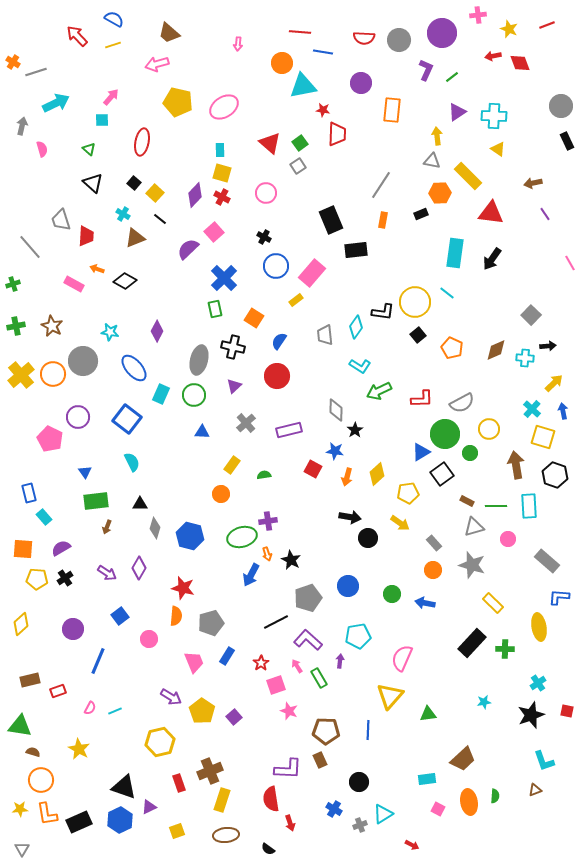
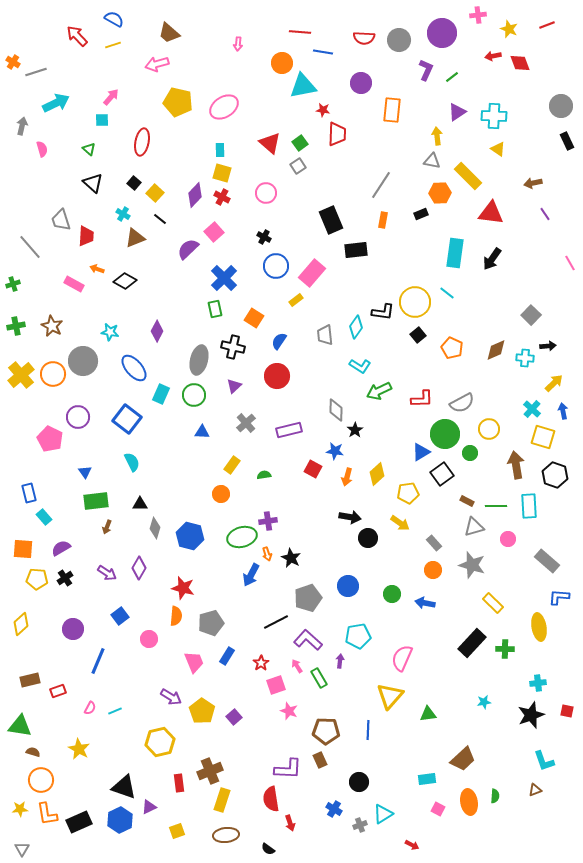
black star at (291, 560): moved 2 px up
cyan cross at (538, 683): rotated 28 degrees clockwise
red rectangle at (179, 783): rotated 12 degrees clockwise
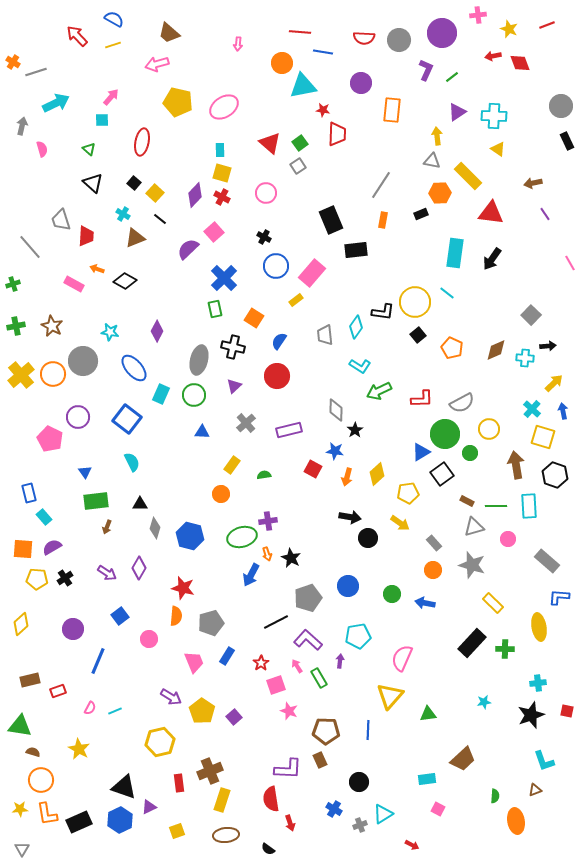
purple semicircle at (61, 548): moved 9 px left, 1 px up
orange ellipse at (469, 802): moved 47 px right, 19 px down
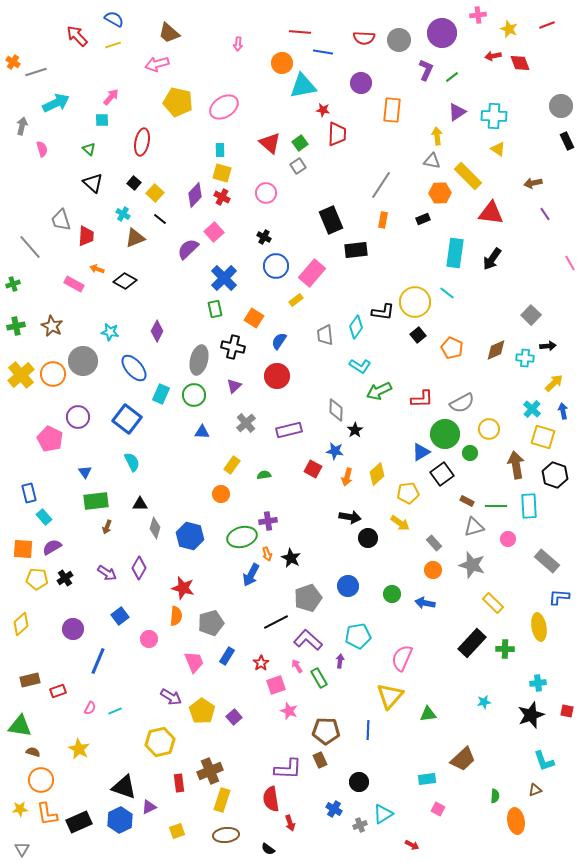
black rectangle at (421, 214): moved 2 px right, 5 px down
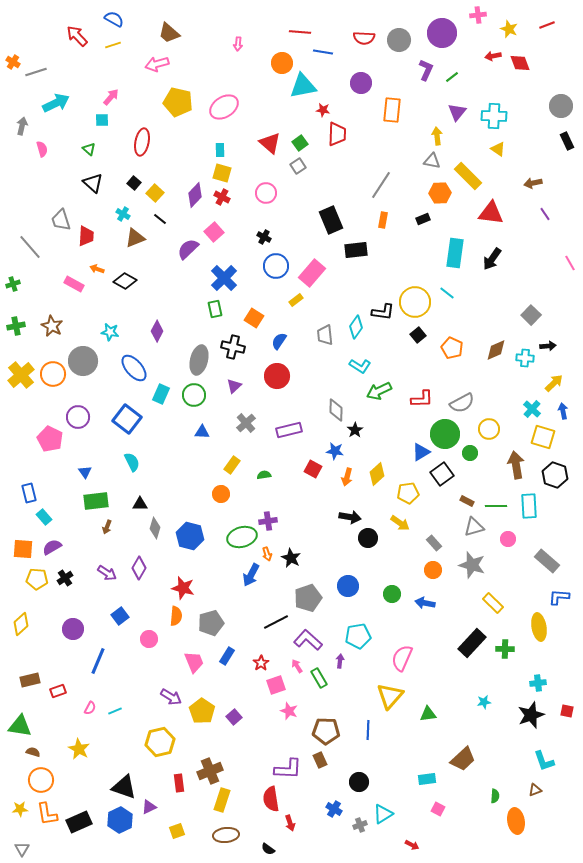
purple triangle at (457, 112): rotated 18 degrees counterclockwise
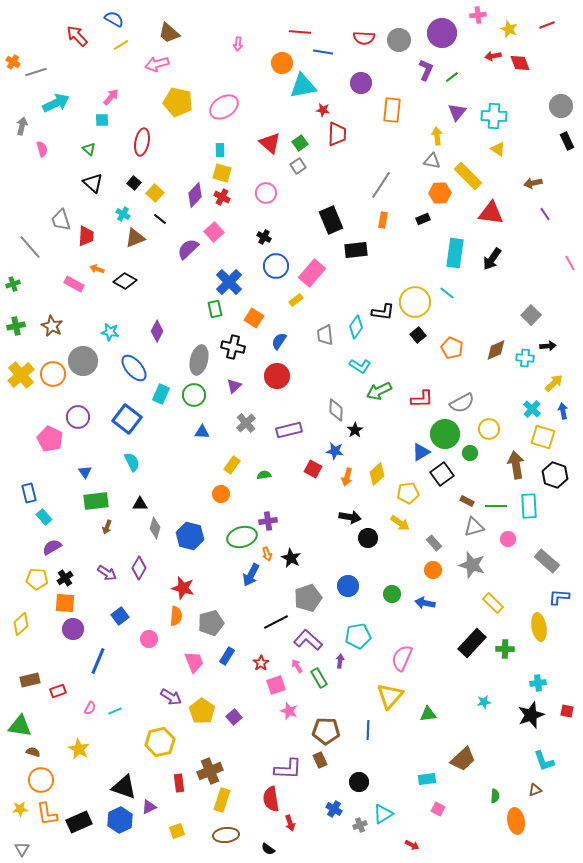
yellow line at (113, 45): moved 8 px right; rotated 14 degrees counterclockwise
blue cross at (224, 278): moved 5 px right, 4 px down
orange square at (23, 549): moved 42 px right, 54 px down
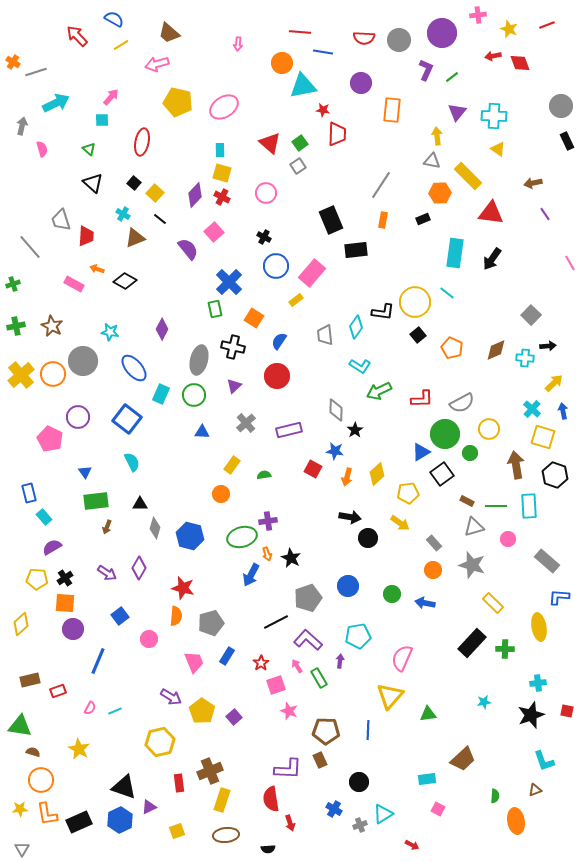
purple semicircle at (188, 249): rotated 95 degrees clockwise
purple diamond at (157, 331): moved 5 px right, 2 px up
black semicircle at (268, 849): rotated 40 degrees counterclockwise
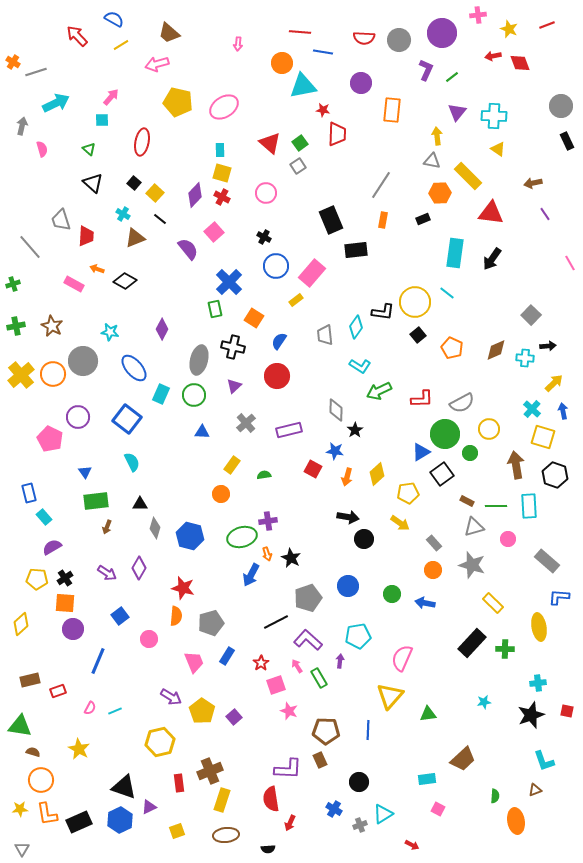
black arrow at (350, 517): moved 2 px left
black circle at (368, 538): moved 4 px left, 1 px down
red arrow at (290, 823): rotated 42 degrees clockwise
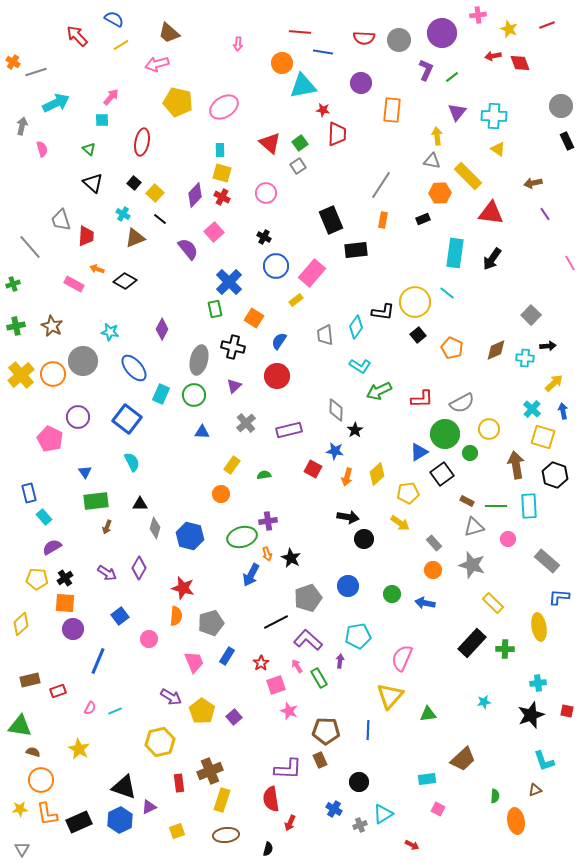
blue triangle at (421, 452): moved 2 px left
black semicircle at (268, 849): rotated 72 degrees counterclockwise
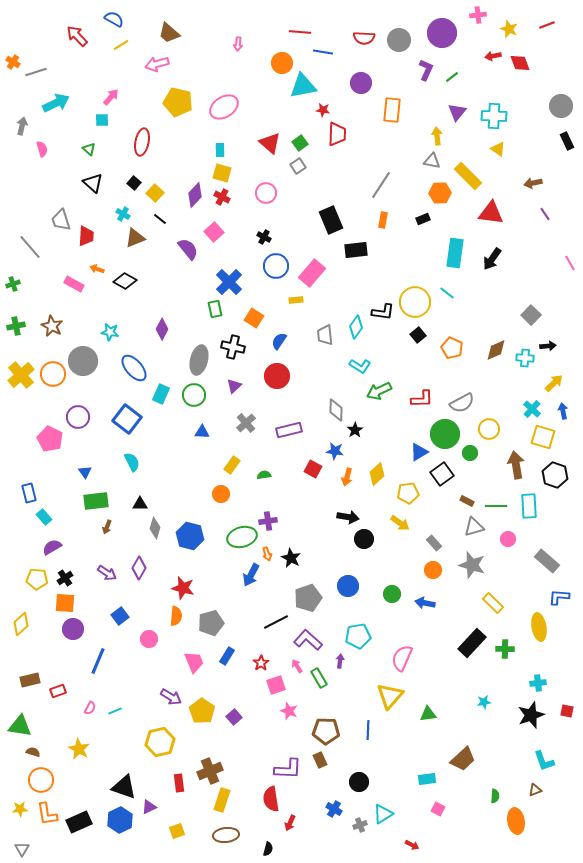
yellow rectangle at (296, 300): rotated 32 degrees clockwise
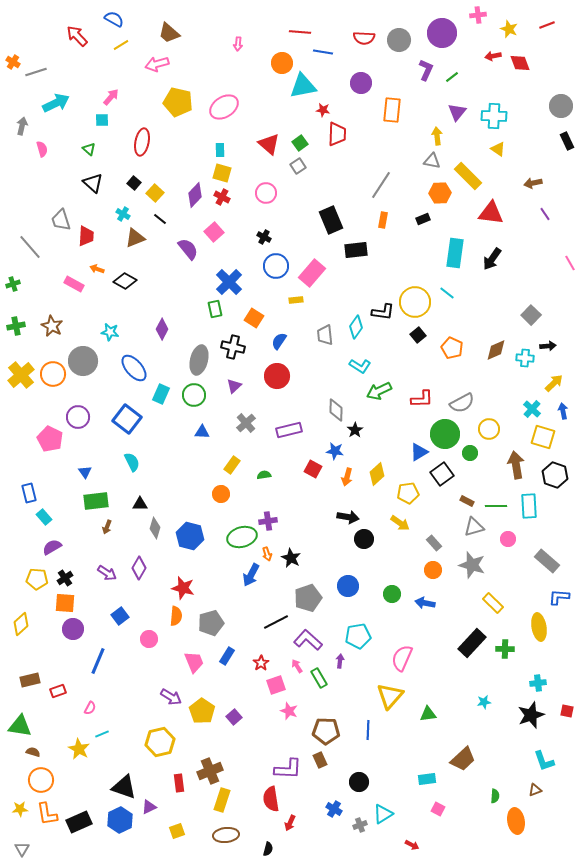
red triangle at (270, 143): moved 1 px left, 1 px down
cyan line at (115, 711): moved 13 px left, 23 px down
